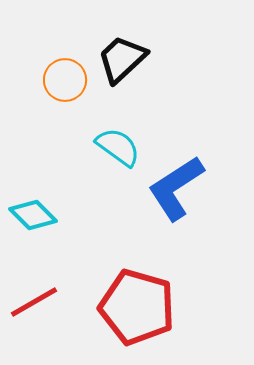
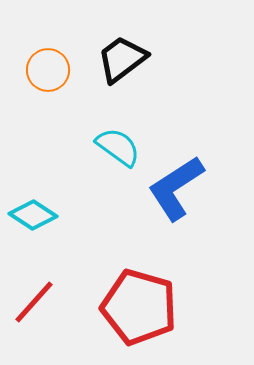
black trapezoid: rotated 6 degrees clockwise
orange circle: moved 17 px left, 10 px up
cyan diamond: rotated 12 degrees counterclockwise
red line: rotated 18 degrees counterclockwise
red pentagon: moved 2 px right
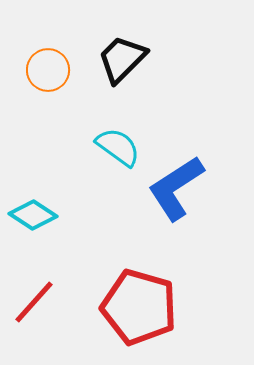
black trapezoid: rotated 8 degrees counterclockwise
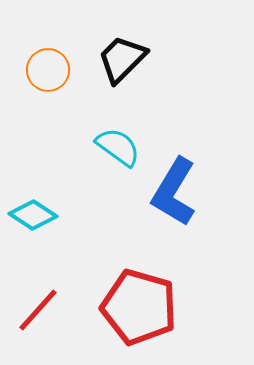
blue L-shape: moved 2 px left, 4 px down; rotated 26 degrees counterclockwise
red line: moved 4 px right, 8 px down
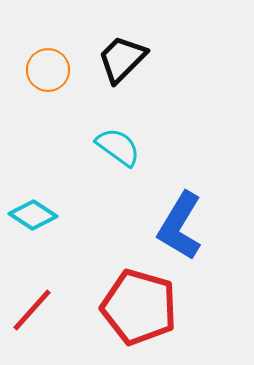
blue L-shape: moved 6 px right, 34 px down
red line: moved 6 px left
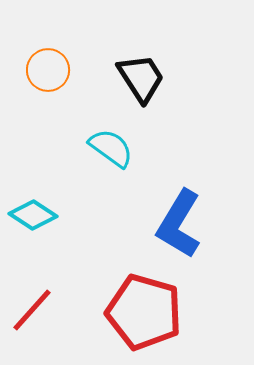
black trapezoid: moved 19 px right, 19 px down; rotated 102 degrees clockwise
cyan semicircle: moved 7 px left, 1 px down
blue L-shape: moved 1 px left, 2 px up
red pentagon: moved 5 px right, 5 px down
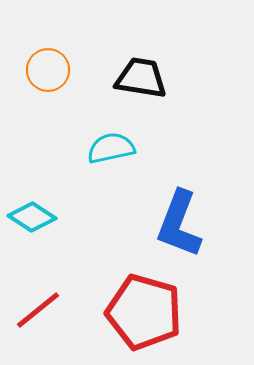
black trapezoid: rotated 48 degrees counterclockwise
cyan semicircle: rotated 48 degrees counterclockwise
cyan diamond: moved 1 px left, 2 px down
blue L-shape: rotated 10 degrees counterclockwise
red line: moved 6 px right; rotated 9 degrees clockwise
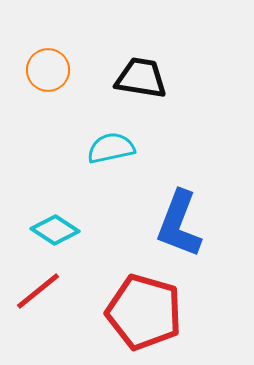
cyan diamond: moved 23 px right, 13 px down
red line: moved 19 px up
